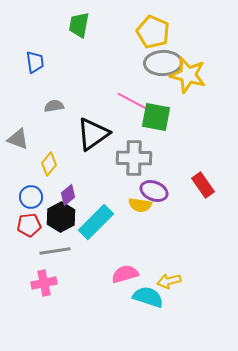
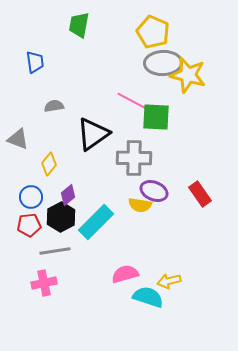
green square: rotated 8 degrees counterclockwise
red rectangle: moved 3 px left, 9 px down
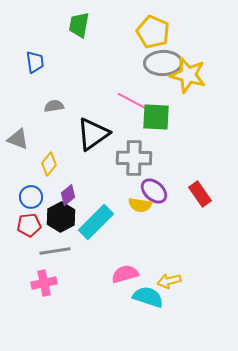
purple ellipse: rotated 20 degrees clockwise
